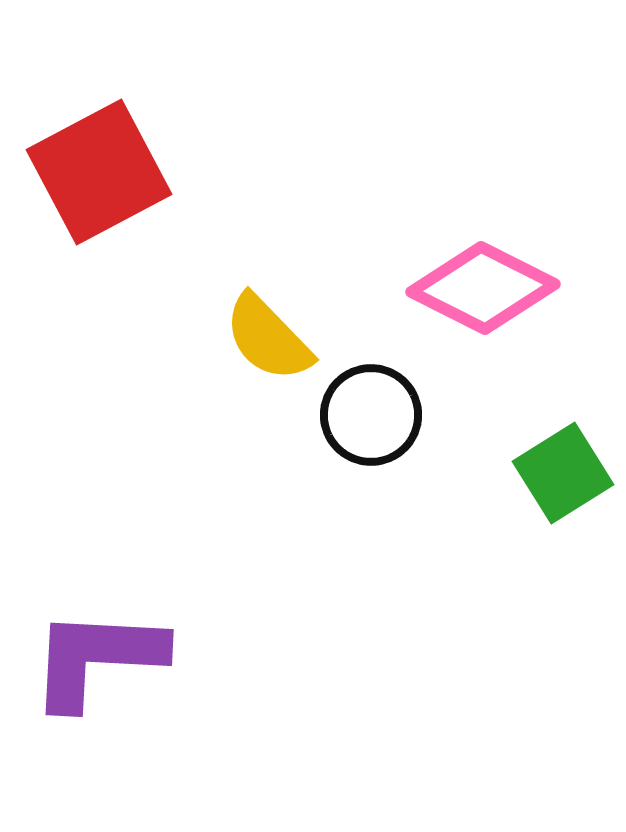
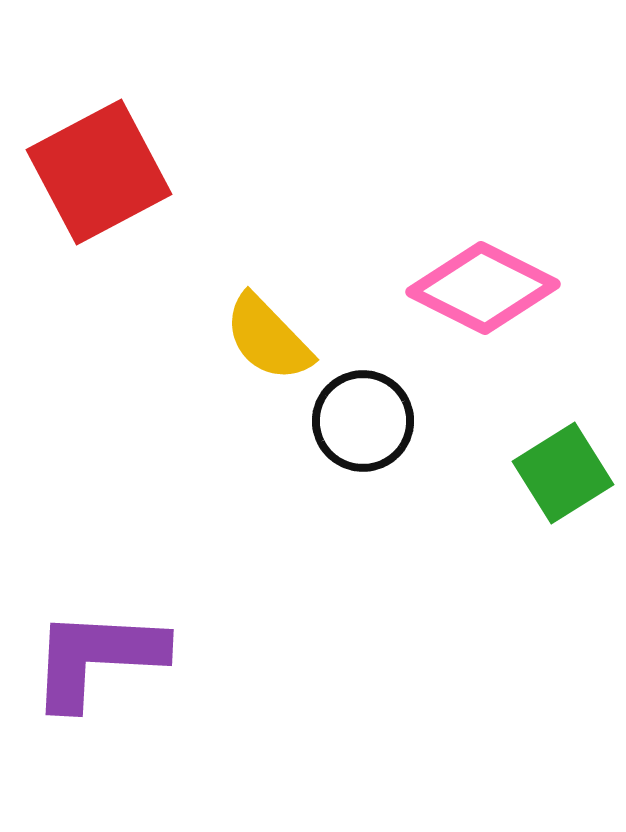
black circle: moved 8 px left, 6 px down
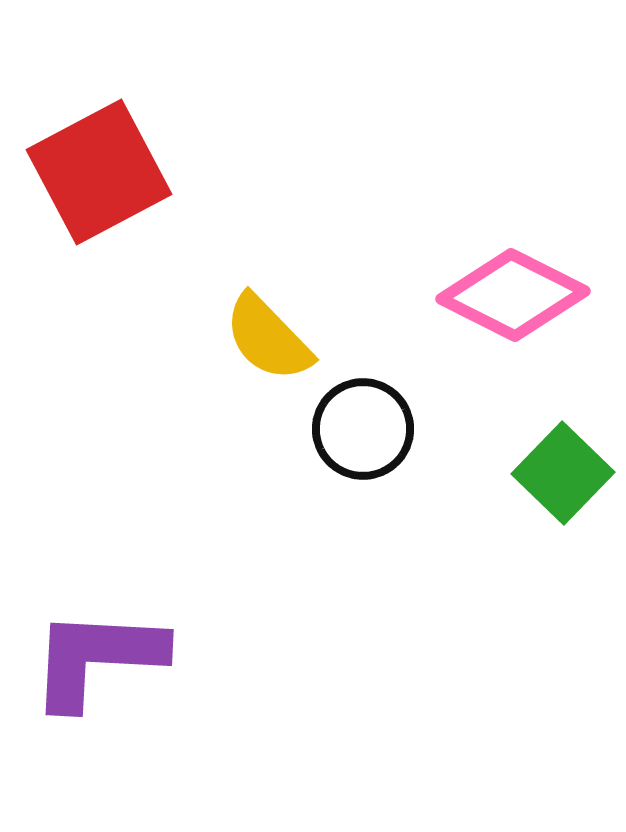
pink diamond: moved 30 px right, 7 px down
black circle: moved 8 px down
green square: rotated 14 degrees counterclockwise
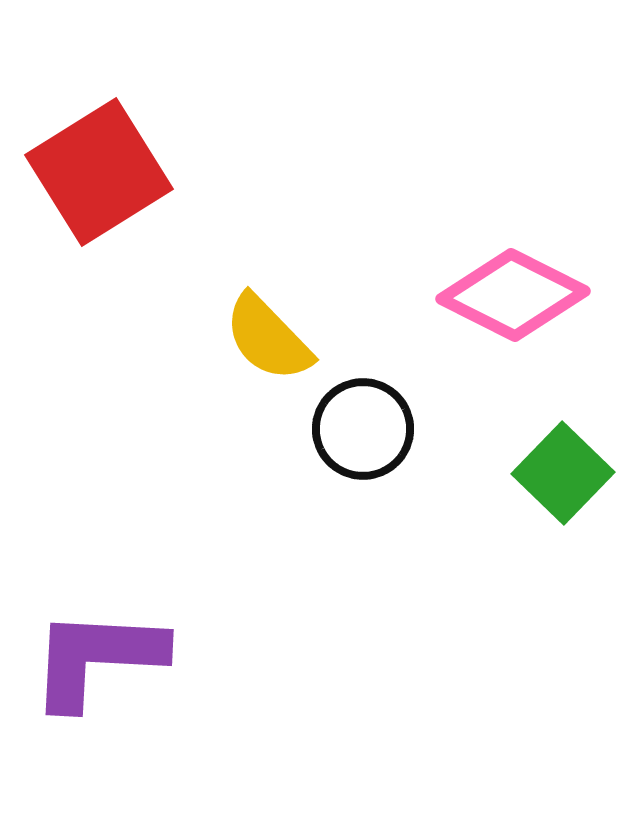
red square: rotated 4 degrees counterclockwise
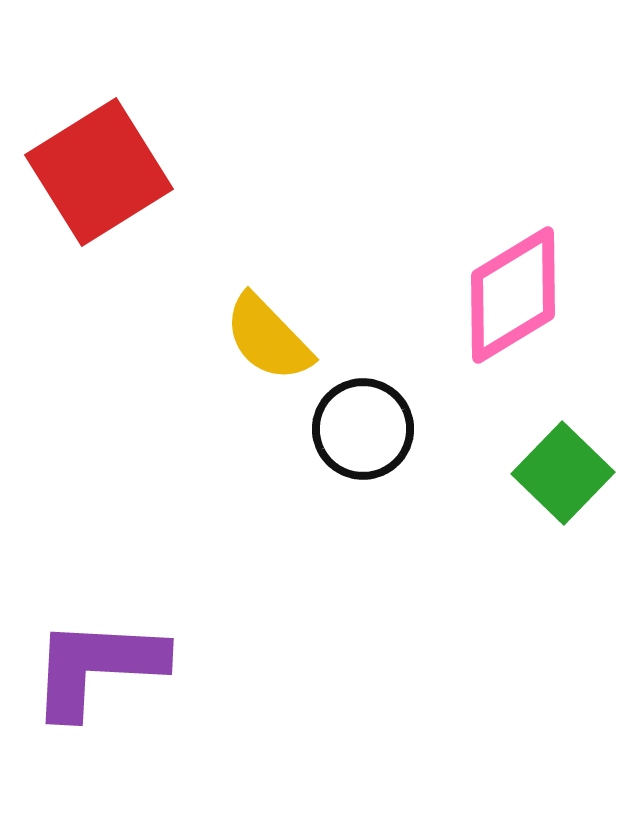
pink diamond: rotated 58 degrees counterclockwise
purple L-shape: moved 9 px down
